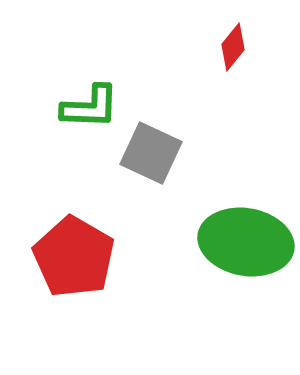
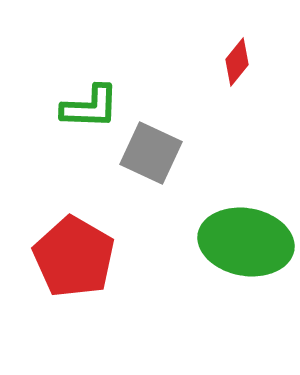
red diamond: moved 4 px right, 15 px down
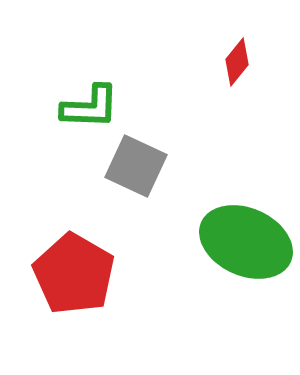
gray square: moved 15 px left, 13 px down
green ellipse: rotated 14 degrees clockwise
red pentagon: moved 17 px down
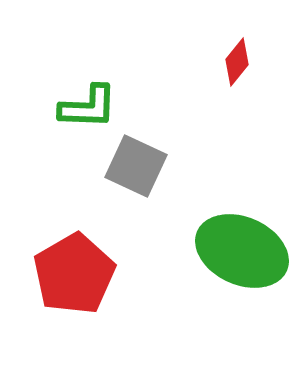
green L-shape: moved 2 px left
green ellipse: moved 4 px left, 9 px down
red pentagon: rotated 12 degrees clockwise
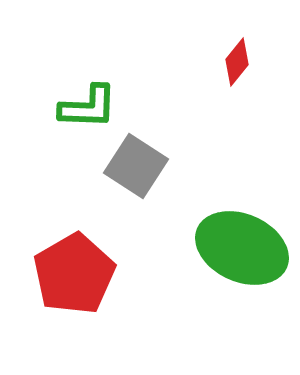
gray square: rotated 8 degrees clockwise
green ellipse: moved 3 px up
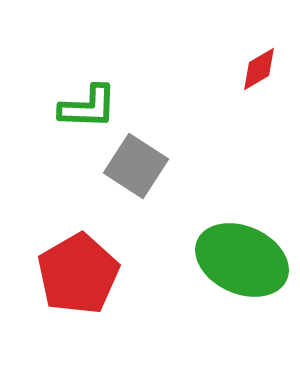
red diamond: moved 22 px right, 7 px down; rotated 21 degrees clockwise
green ellipse: moved 12 px down
red pentagon: moved 4 px right
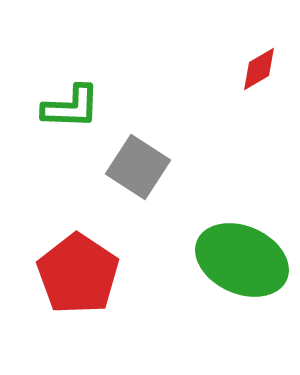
green L-shape: moved 17 px left
gray square: moved 2 px right, 1 px down
red pentagon: rotated 8 degrees counterclockwise
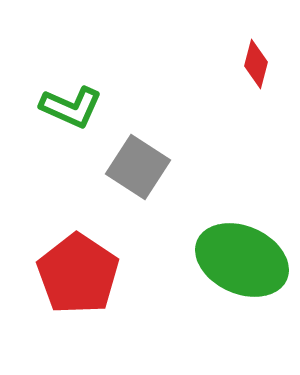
red diamond: moved 3 px left, 5 px up; rotated 45 degrees counterclockwise
green L-shape: rotated 22 degrees clockwise
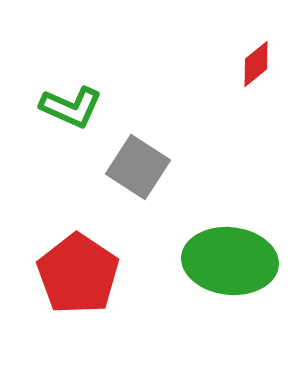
red diamond: rotated 36 degrees clockwise
green ellipse: moved 12 px left, 1 px down; rotated 18 degrees counterclockwise
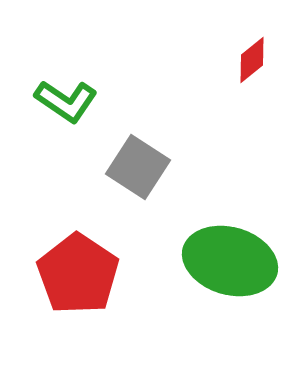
red diamond: moved 4 px left, 4 px up
green L-shape: moved 5 px left, 6 px up; rotated 10 degrees clockwise
green ellipse: rotated 10 degrees clockwise
